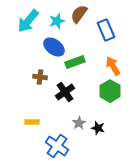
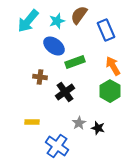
brown semicircle: moved 1 px down
blue ellipse: moved 1 px up
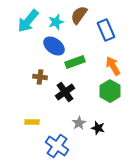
cyan star: moved 1 px left, 1 px down
